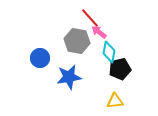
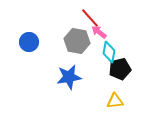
blue circle: moved 11 px left, 16 px up
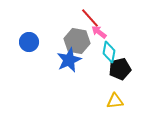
blue star: moved 17 px up; rotated 15 degrees counterclockwise
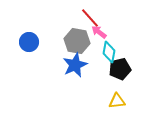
blue star: moved 6 px right, 5 px down
yellow triangle: moved 2 px right
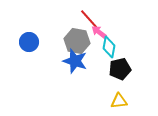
red line: moved 1 px left, 1 px down
cyan diamond: moved 5 px up
blue star: moved 4 px up; rotated 30 degrees counterclockwise
yellow triangle: moved 2 px right
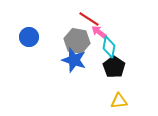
red line: rotated 15 degrees counterclockwise
blue circle: moved 5 px up
blue star: moved 1 px left, 1 px up
black pentagon: moved 6 px left, 2 px up; rotated 25 degrees counterclockwise
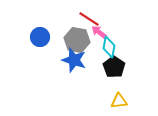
blue circle: moved 11 px right
gray hexagon: moved 1 px up
